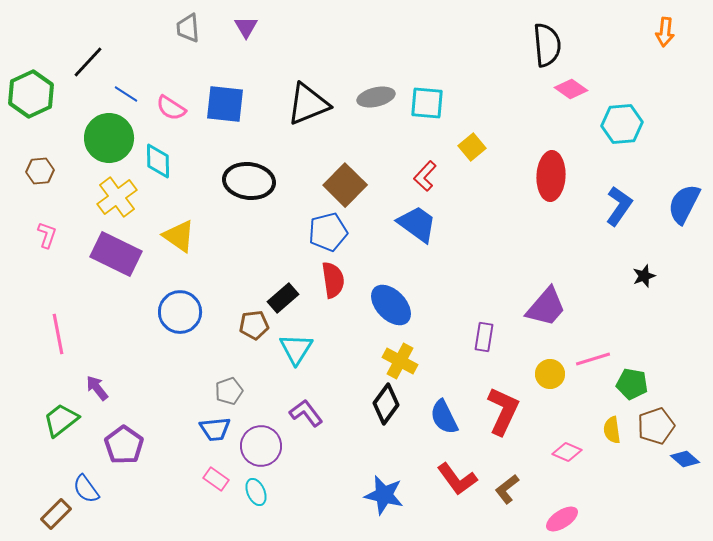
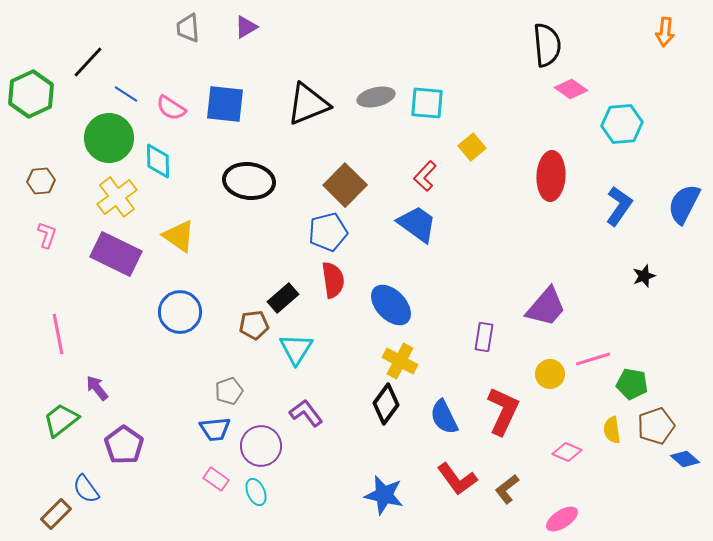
purple triangle at (246, 27): rotated 30 degrees clockwise
brown hexagon at (40, 171): moved 1 px right, 10 px down
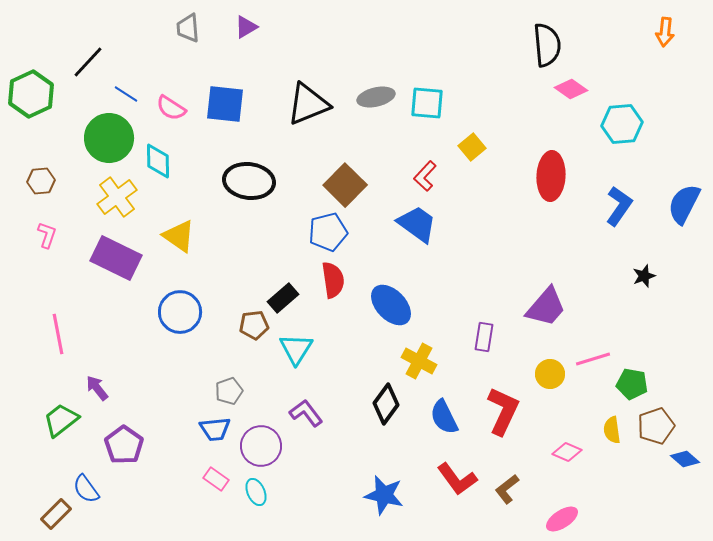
purple rectangle at (116, 254): moved 4 px down
yellow cross at (400, 361): moved 19 px right
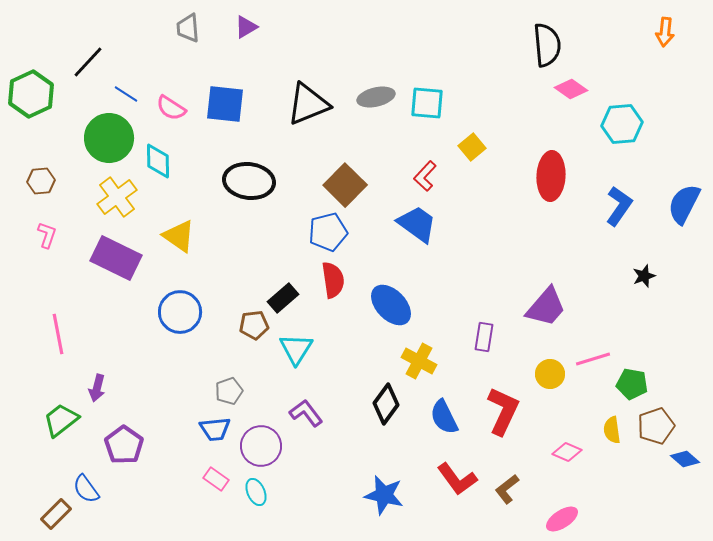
purple arrow at (97, 388): rotated 128 degrees counterclockwise
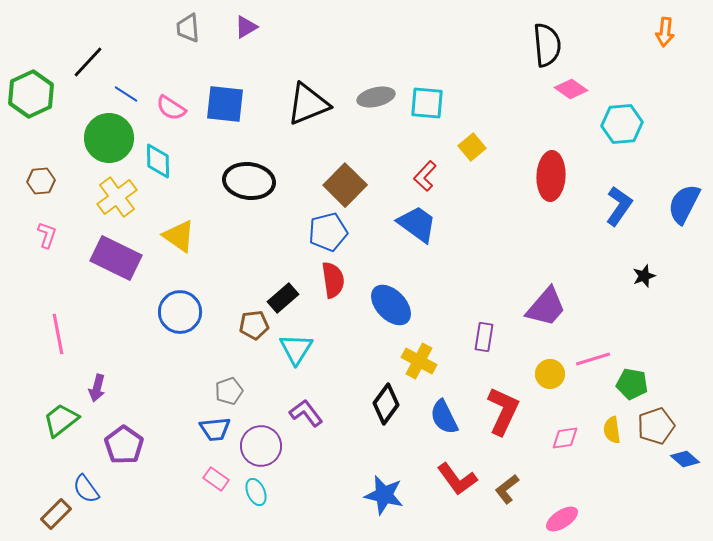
pink diamond at (567, 452): moved 2 px left, 14 px up; rotated 32 degrees counterclockwise
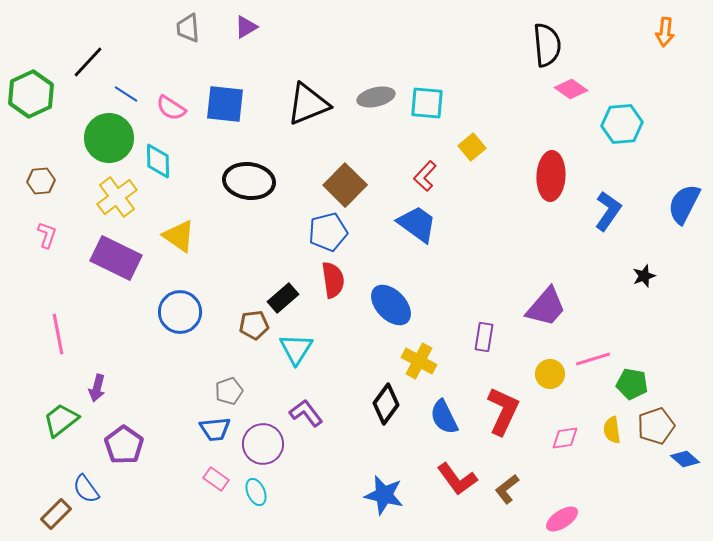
blue L-shape at (619, 206): moved 11 px left, 5 px down
purple circle at (261, 446): moved 2 px right, 2 px up
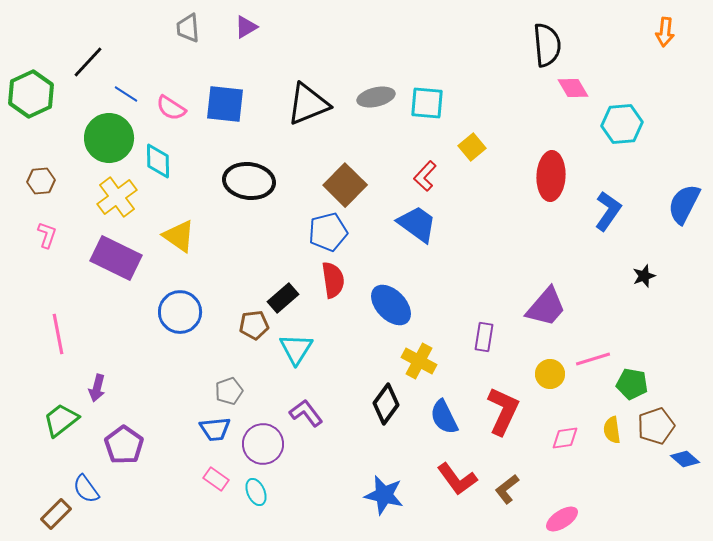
pink diamond at (571, 89): moved 2 px right, 1 px up; rotated 24 degrees clockwise
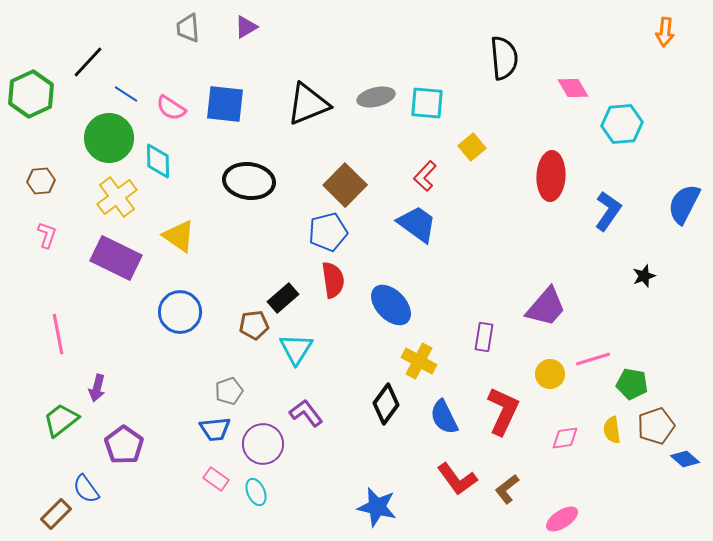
black semicircle at (547, 45): moved 43 px left, 13 px down
blue star at (384, 495): moved 7 px left, 12 px down
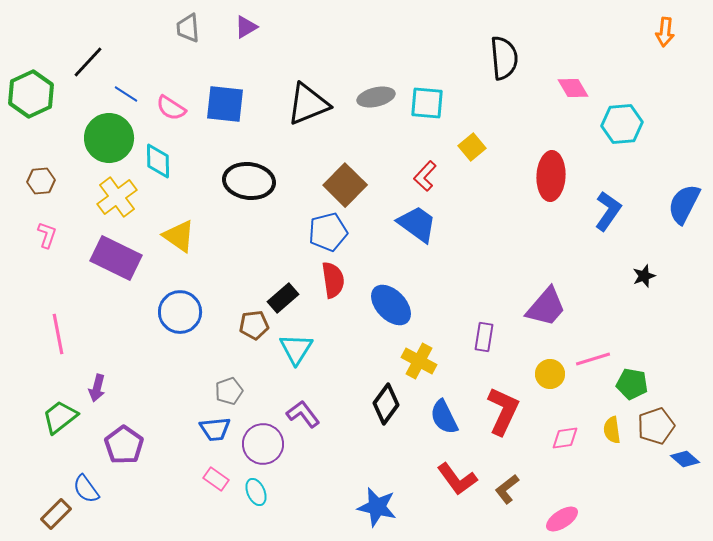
purple L-shape at (306, 413): moved 3 px left, 1 px down
green trapezoid at (61, 420): moved 1 px left, 3 px up
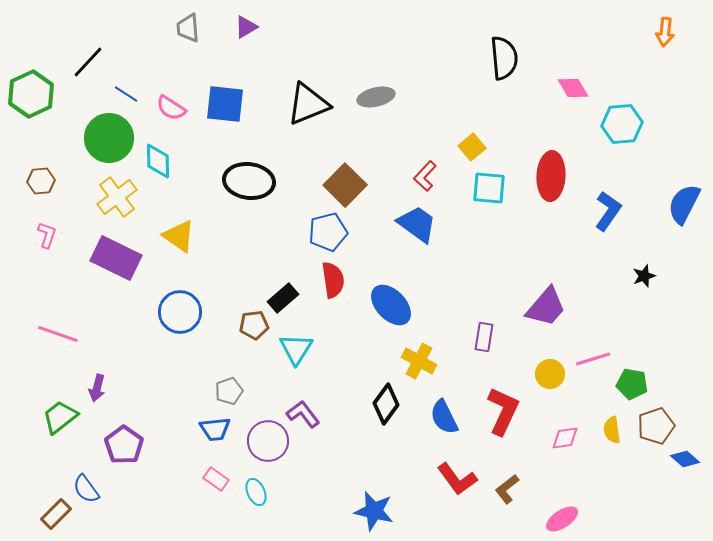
cyan square at (427, 103): moved 62 px right, 85 px down
pink line at (58, 334): rotated 60 degrees counterclockwise
purple circle at (263, 444): moved 5 px right, 3 px up
blue star at (377, 507): moved 3 px left, 4 px down
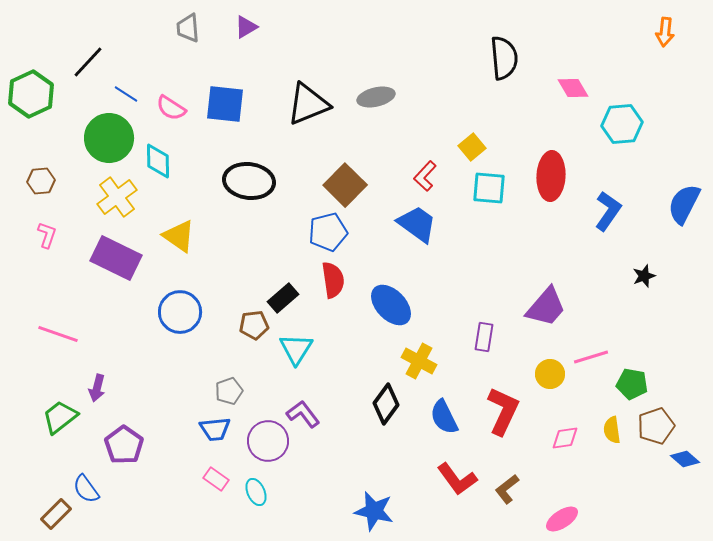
pink line at (593, 359): moved 2 px left, 2 px up
